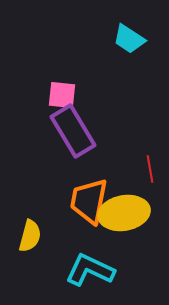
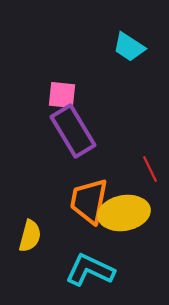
cyan trapezoid: moved 8 px down
red line: rotated 16 degrees counterclockwise
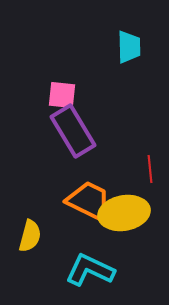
cyan trapezoid: rotated 124 degrees counterclockwise
red line: rotated 20 degrees clockwise
orange trapezoid: rotated 105 degrees clockwise
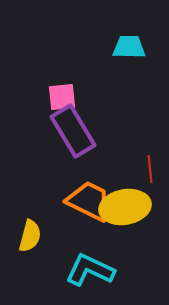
cyan trapezoid: rotated 88 degrees counterclockwise
pink square: moved 2 px down; rotated 12 degrees counterclockwise
yellow ellipse: moved 1 px right, 6 px up
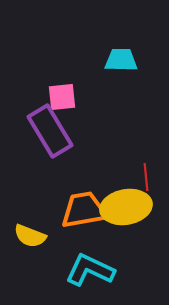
cyan trapezoid: moved 8 px left, 13 px down
purple rectangle: moved 23 px left
red line: moved 4 px left, 8 px down
orange trapezoid: moved 5 px left, 9 px down; rotated 36 degrees counterclockwise
yellow ellipse: moved 1 px right
yellow semicircle: rotated 96 degrees clockwise
